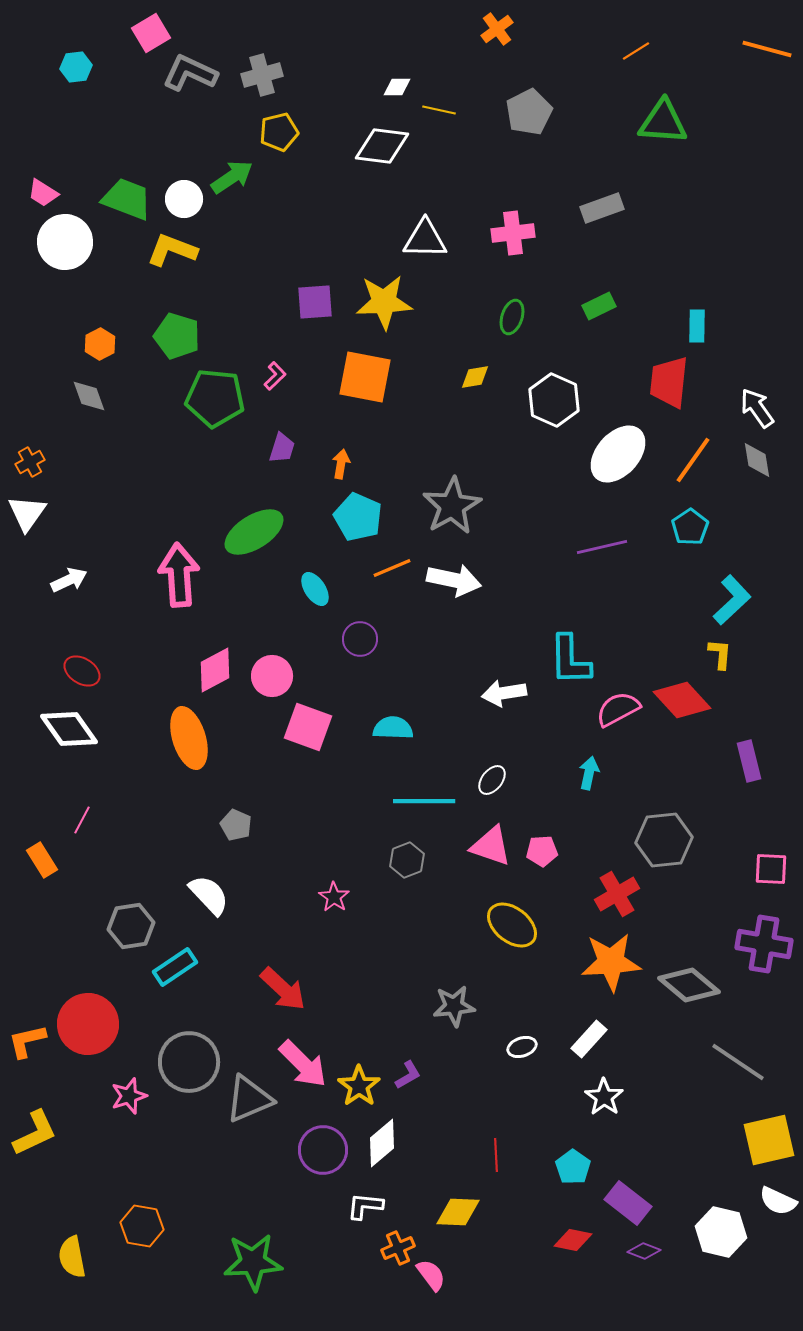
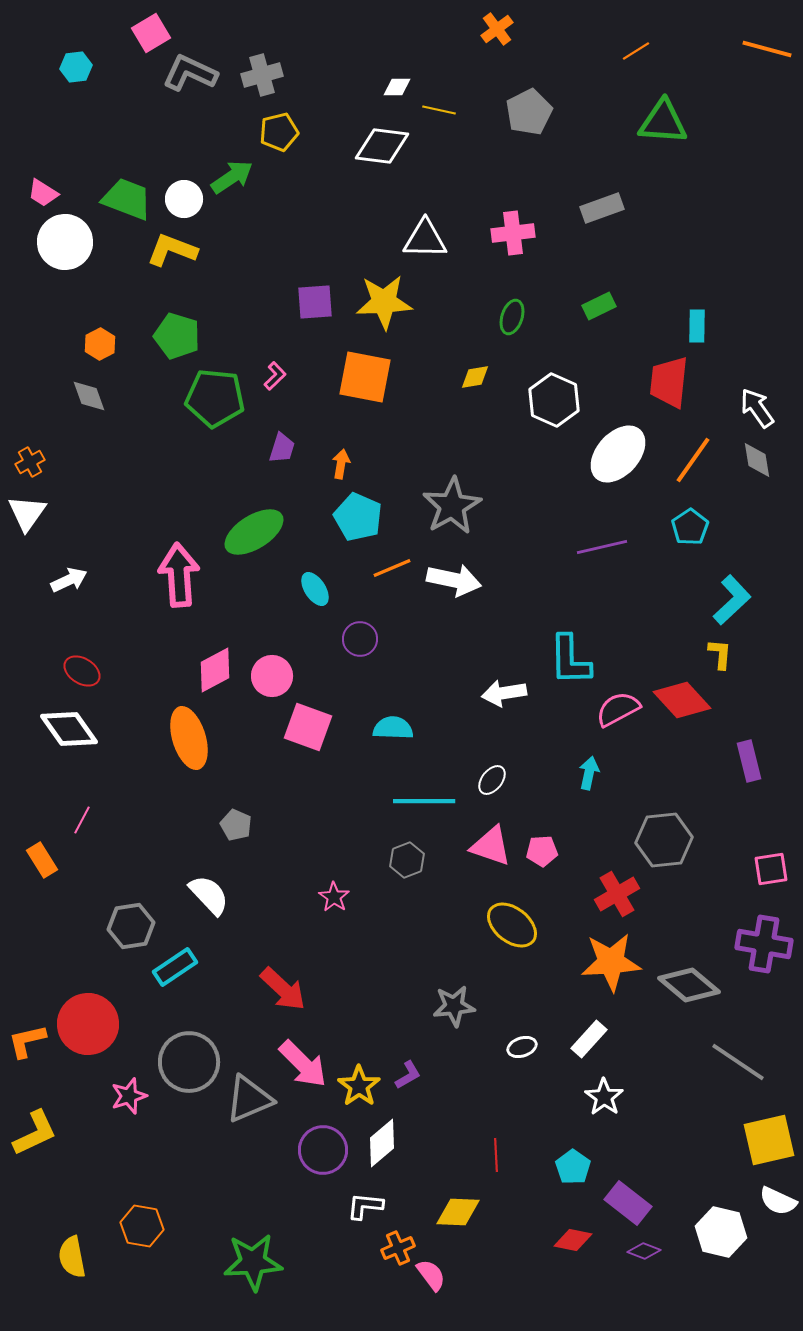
pink square at (771, 869): rotated 12 degrees counterclockwise
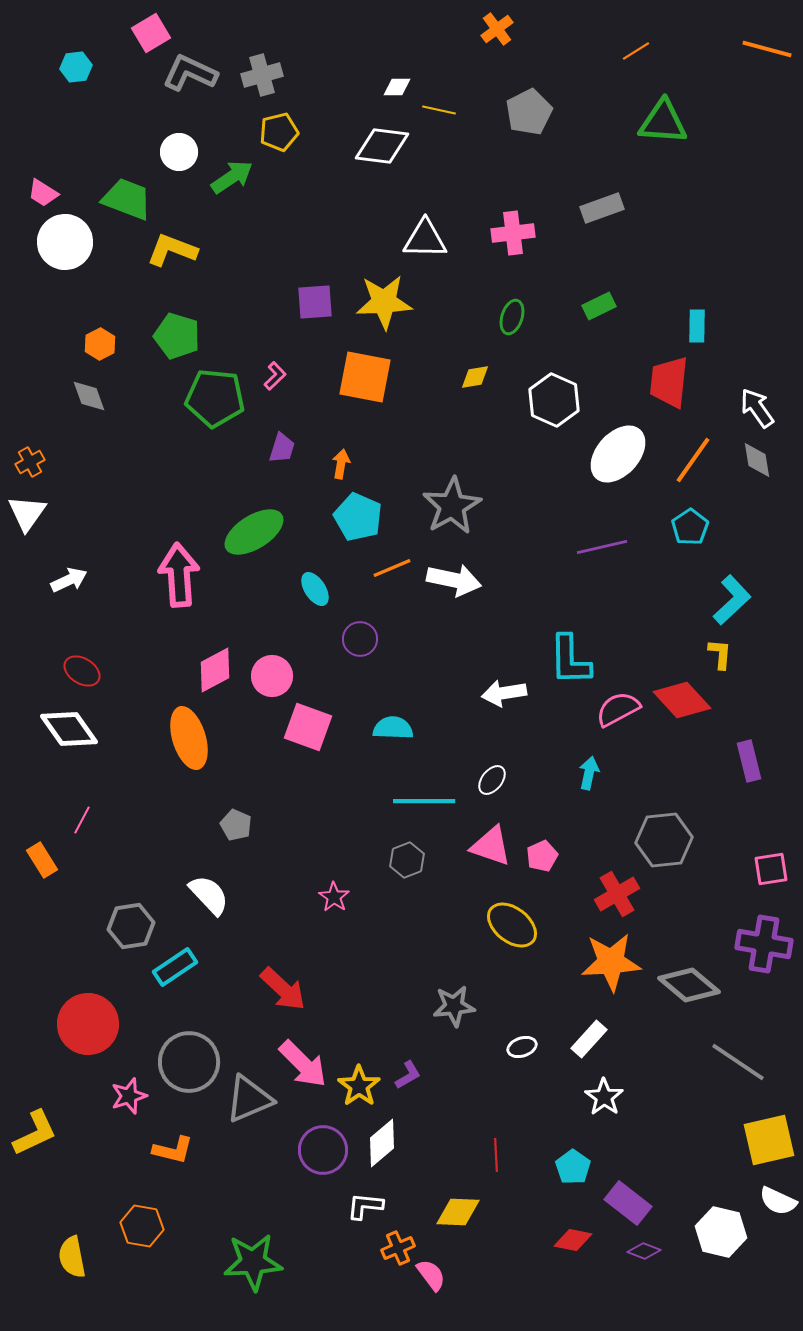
white circle at (184, 199): moved 5 px left, 47 px up
pink pentagon at (542, 851): moved 5 px down; rotated 20 degrees counterclockwise
orange L-shape at (27, 1041): moved 146 px right, 109 px down; rotated 153 degrees counterclockwise
